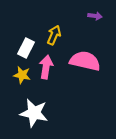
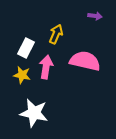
yellow arrow: moved 2 px right, 1 px up
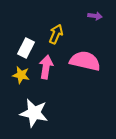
yellow star: moved 1 px left
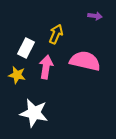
yellow star: moved 4 px left
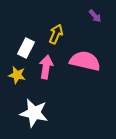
purple arrow: rotated 40 degrees clockwise
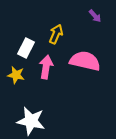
yellow star: moved 1 px left
white star: moved 3 px left, 8 px down
